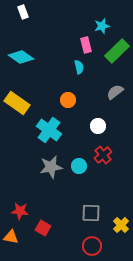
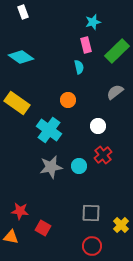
cyan star: moved 9 px left, 4 px up
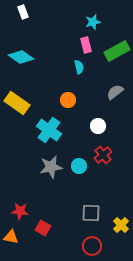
green rectangle: rotated 15 degrees clockwise
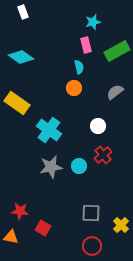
orange circle: moved 6 px right, 12 px up
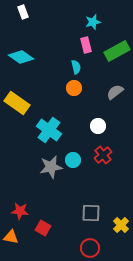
cyan semicircle: moved 3 px left
cyan circle: moved 6 px left, 6 px up
red circle: moved 2 px left, 2 px down
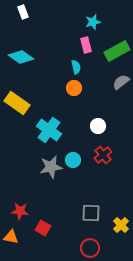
gray semicircle: moved 6 px right, 10 px up
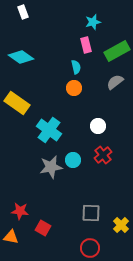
gray semicircle: moved 6 px left
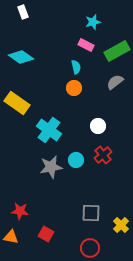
pink rectangle: rotated 49 degrees counterclockwise
cyan circle: moved 3 px right
red square: moved 3 px right, 6 px down
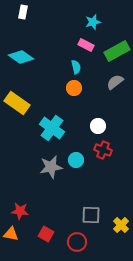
white rectangle: rotated 32 degrees clockwise
cyan cross: moved 3 px right, 2 px up
red cross: moved 5 px up; rotated 30 degrees counterclockwise
gray square: moved 2 px down
orange triangle: moved 3 px up
red circle: moved 13 px left, 6 px up
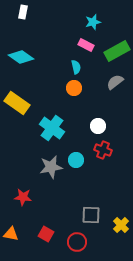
red star: moved 3 px right, 14 px up
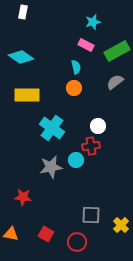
yellow rectangle: moved 10 px right, 8 px up; rotated 35 degrees counterclockwise
red cross: moved 12 px left, 4 px up; rotated 30 degrees counterclockwise
